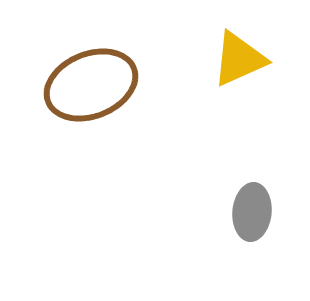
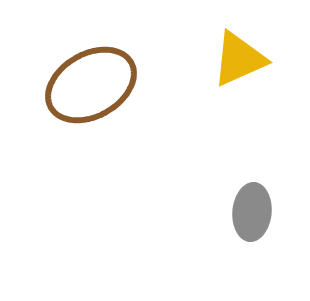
brown ellipse: rotated 8 degrees counterclockwise
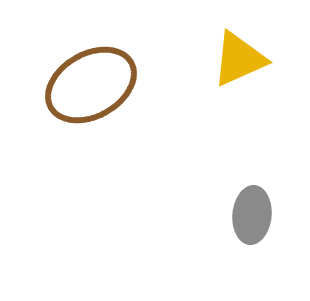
gray ellipse: moved 3 px down
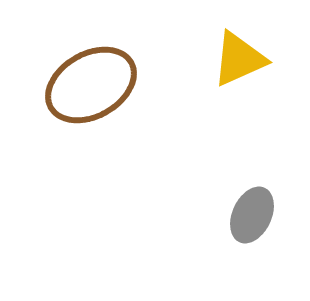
gray ellipse: rotated 20 degrees clockwise
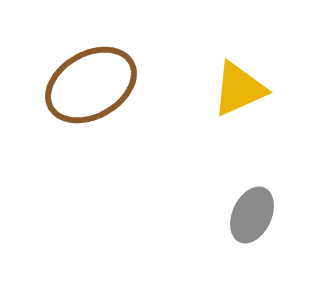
yellow triangle: moved 30 px down
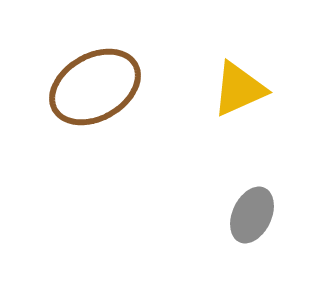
brown ellipse: moved 4 px right, 2 px down
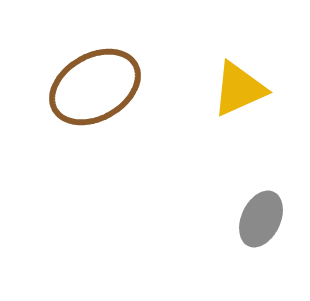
gray ellipse: moved 9 px right, 4 px down
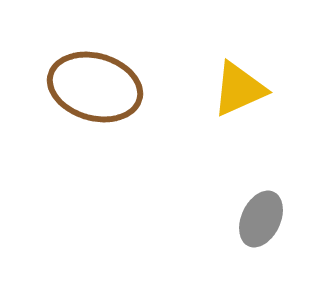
brown ellipse: rotated 46 degrees clockwise
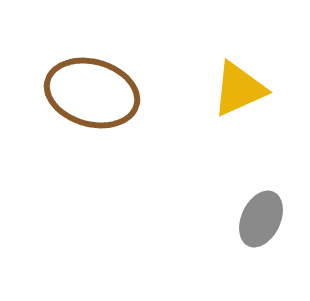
brown ellipse: moved 3 px left, 6 px down
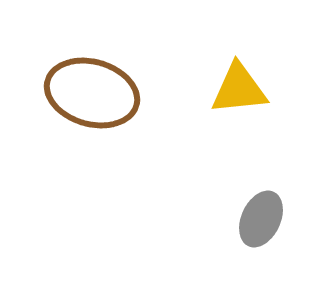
yellow triangle: rotated 18 degrees clockwise
